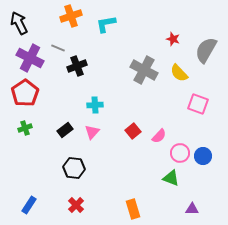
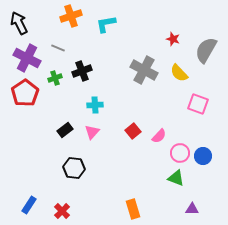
purple cross: moved 3 px left
black cross: moved 5 px right, 5 px down
green cross: moved 30 px right, 50 px up
green triangle: moved 5 px right
red cross: moved 14 px left, 6 px down
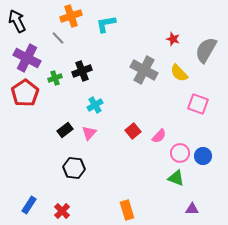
black arrow: moved 2 px left, 2 px up
gray line: moved 10 px up; rotated 24 degrees clockwise
cyan cross: rotated 28 degrees counterclockwise
pink triangle: moved 3 px left, 1 px down
orange rectangle: moved 6 px left, 1 px down
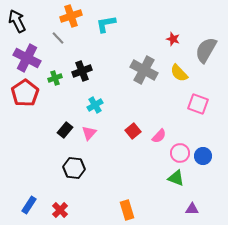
black rectangle: rotated 14 degrees counterclockwise
red cross: moved 2 px left, 1 px up
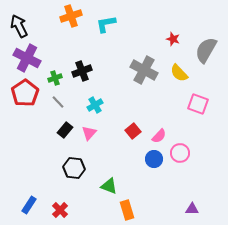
black arrow: moved 2 px right, 5 px down
gray line: moved 64 px down
blue circle: moved 49 px left, 3 px down
green triangle: moved 67 px left, 8 px down
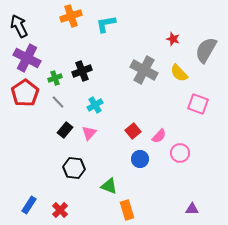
blue circle: moved 14 px left
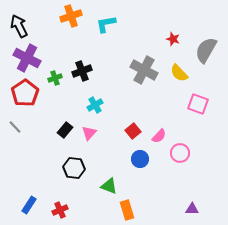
gray line: moved 43 px left, 25 px down
red cross: rotated 21 degrees clockwise
